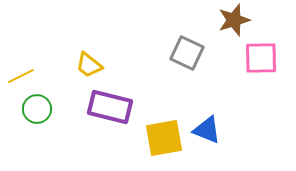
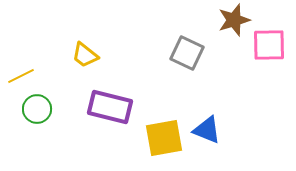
pink square: moved 8 px right, 13 px up
yellow trapezoid: moved 4 px left, 10 px up
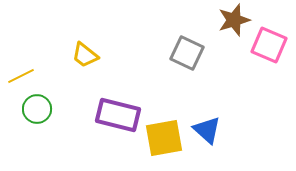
pink square: rotated 24 degrees clockwise
purple rectangle: moved 8 px right, 8 px down
blue triangle: rotated 20 degrees clockwise
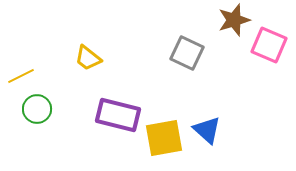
yellow trapezoid: moved 3 px right, 3 px down
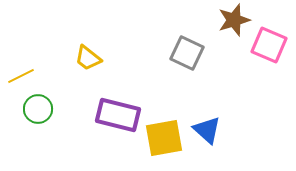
green circle: moved 1 px right
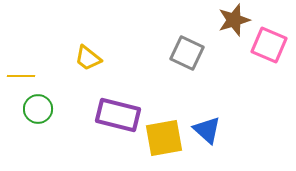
yellow line: rotated 28 degrees clockwise
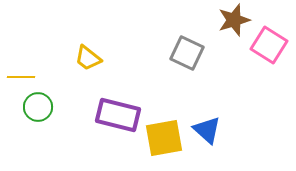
pink square: rotated 9 degrees clockwise
yellow line: moved 1 px down
green circle: moved 2 px up
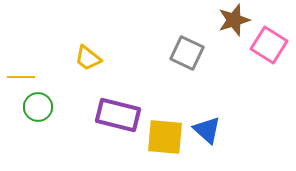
yellow square: moved 1 px right, 1 px up; rotated 15 degrees clockwise
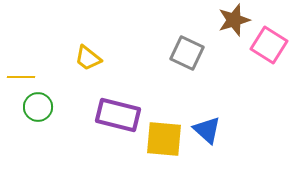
yellow square: moved 1 px left, 2 px down
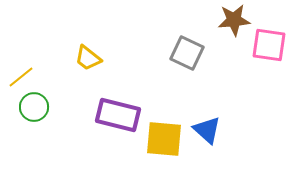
brown star: rotated 12 degrees clockwise
pink square: rotated 24 degrees counterclockwise
yellow line: rotated 40 degrees counterclockwise
green circle: moved 4 px left
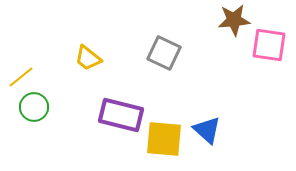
gray square: moved 23 px left
purple rectangle: moved 3 px right
